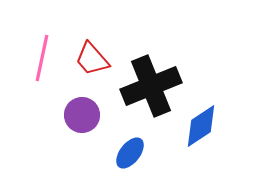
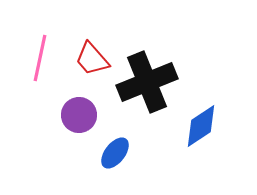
pink line: moved 2 px left
black cross: moved 4 px left, 4 px up
purple circle: moved 3 px left
blue ellipse: moved 15 px left
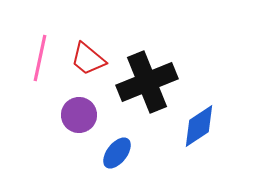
red trapezoid: moved 4 px left; rotated 9 degrees counterclockwise
blue diamond: moved 2 px left
blue ellipse: moved 2 px right
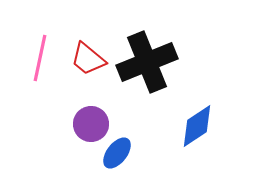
black cross: moved 20 px up
purple circle: moved 12 px right, 9 px down
blue diamond: moved 2 px left
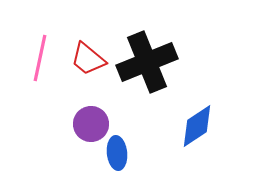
blue ellipse: rotated 44 degrees counterclockwise
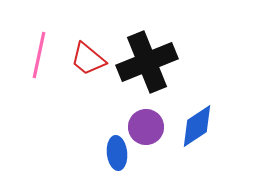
pink line: moved 1 px left, 3 px up
purple circle: moved 55 px right, 3 px down
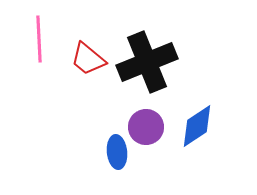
pink line: moved 16 px up; rotated 15 degrees counterclockwise
blue ellipse: moved 1 px up
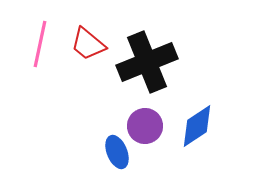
pink line: moved 1 px right, 5 px down; rotated 15 degrees clockwise
red trapezoid: moved 15 px up
purple circle: moved 1 px left, 1 px up
blue ellipse: rotated 16 degrees counterclockwise
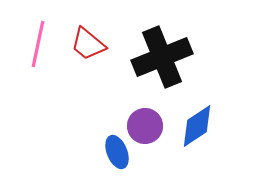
pink line: moved 2 px left
black cross: moved 15 px right, 5 px up
